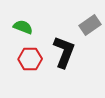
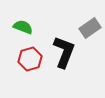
gray rectangle: moved 3 px down
red hexagon: rotated 15 degrees counterclockwise
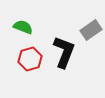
gray rectangle: moved 1 px right, 2 px down
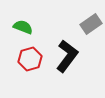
gray rectangle: moved 6 px up
black L-shape: moved 3 px right, 4 px down; rotated 16 degrees clockwise
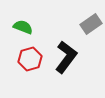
black L-shape: moved 1 px left, 1 px down
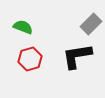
gray rectangle: rotated 10 degrees counterclockwise
black L-shape: moved 11 px right, 1 px up; rotated 136 degrees counterclockwise
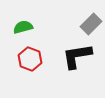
green semicircle: rotated 36 degrees counterclockwise
red hexagon: rotated 25 degrees counterclockwise
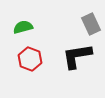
gray rectangle: rotated 70 degrees counterclockwise
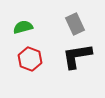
gray rectangle: moved 16 px left
